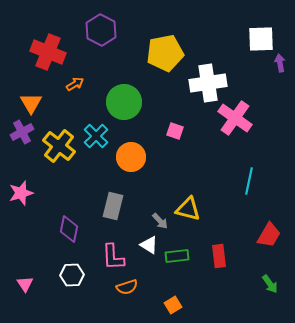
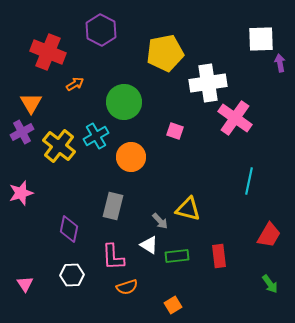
cyan cross: rotated 15 degrees clockwise
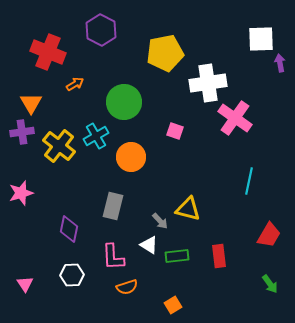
purple cross: rotated 20 degrees clockwise
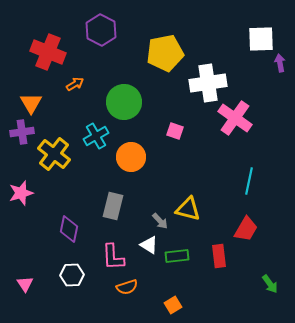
yellow cross: moved 5 px left, 8 px down
red trapezoid: moved 23 px left, 6 px up
